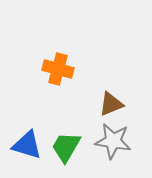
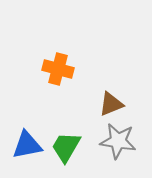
gray star: moved 5 px right
blue triangle: rotated 28 degrees counterclockwise
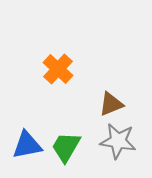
orange cross: rotated 28 degrees clockwise
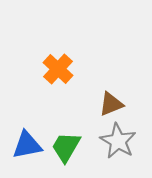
gray star: rotated 21 degrees clockwise
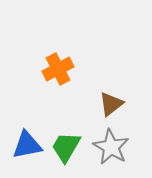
orange cross: rotated 20 degrees clockwise
brown triangle: rotated 16 degrees counterclockwise
gray star: moved 7 px left, 6 px down
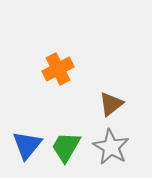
blue triangle: rotated 40 degrees counterclockwise
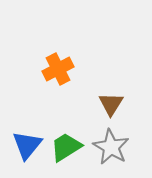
brown triangle: rotated 20 degrees counterclockwise
green trapezoid: rotated 28 degrees clockwise
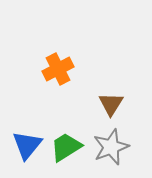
gray star: rotated 21 degrees clockwise
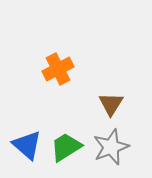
blue triangle: rotated 28 degrees counterclockwise
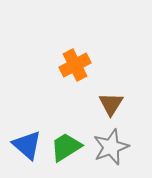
orange cross: moved 17 px right, 4 px up
